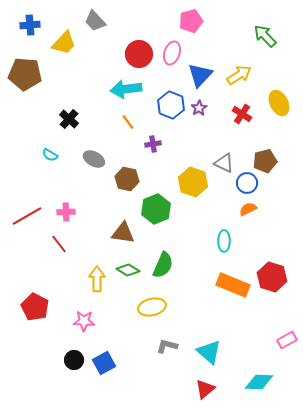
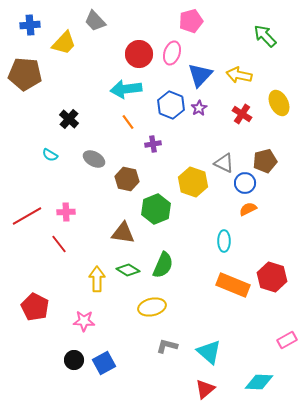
yellow arrow at (239, 75): rotated 135 degrees counterclockwise
blue circle at (247, 183): moved 2 px left
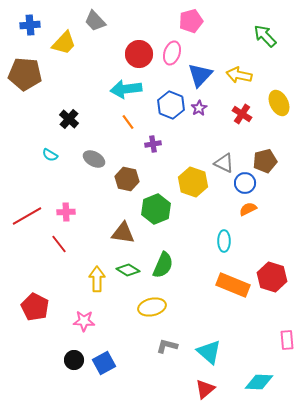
pink rectangle at (287, 340): rotated 66 degrees counterclockwise
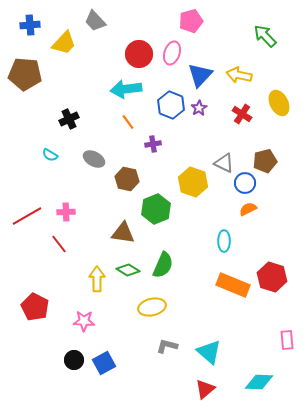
black cross at (69, 119): rotated 24 degrees clockwise
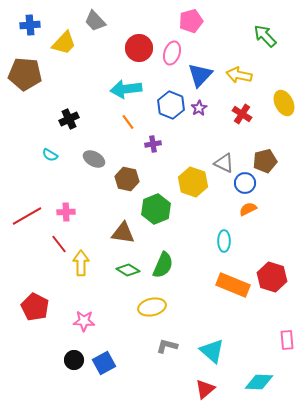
red circle at (139, 54): moved 6 px up
yellow ellipse at (279, 103): moved 5 px right
yellow arrow at (97, 279): moved 16 px left, 16 px up
cyan triangle at (209, 352): moved 3 px right, 1 px up
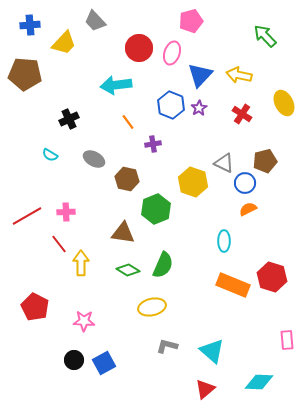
cyan arrow at (126, 89): moved 10 px left, 4 px up
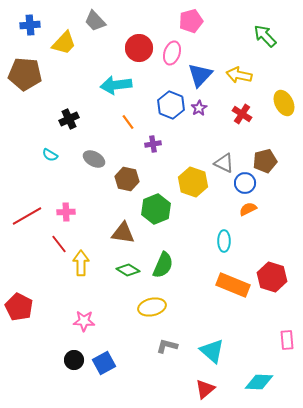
red pentagon at (35, 307): moved 16 px left
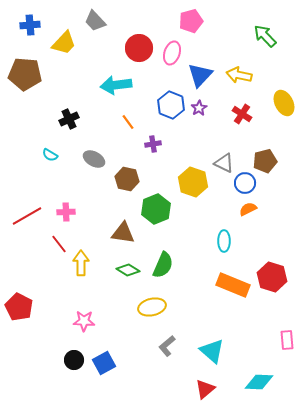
gray L-shape at (167, 346): rotated 55 degrees counterclockwise
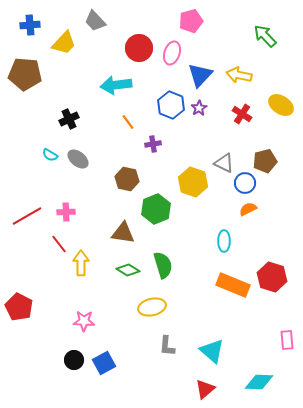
yellow ellipse at (284, 103): moved 3 px left, 2 px down; rotated 30 degrees counterclockwise
gray ellipse at (94, 159): moved 16 px left; rotated 10 degrees clockwise
green semicircle at (163, 265): rotated 40 degrees counterclockwise
gray L-shape at (167, 346): rotated 45 degrees counterclockwise
